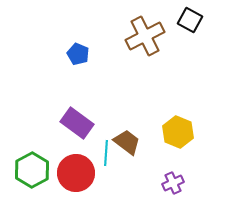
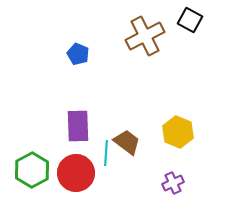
purple rectangle: moved 1 px right, 3 px down; rotated 52 degrees clockwise
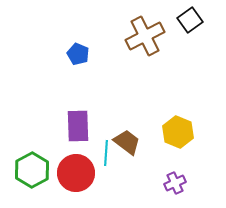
black square: rotated 25 degrees clockwise
purple cross: moved 2 px right
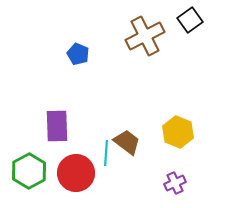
purple rectangle: moved 21 px left
green hexagon: moved 3 px left, 1 px down
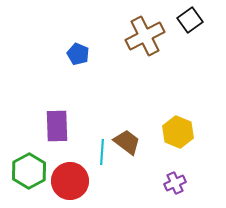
cyan line: moved 4 px left, 1 px up
red circle: moved 6 px left, 8 px down
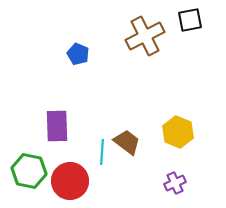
black square: rotated 25 degrees clockwise
green hexagon: rotated 20 degrees counterclockwise
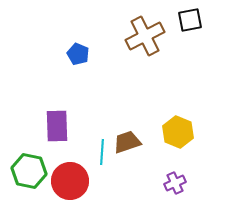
brown trapezoid: rotated 56 degrees counterclockwise
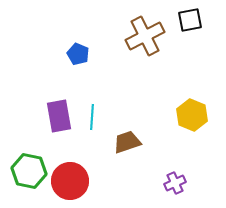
purple rectangle: moved 2 px right, 10 px up; rotated 8 degrees counterclockwise
yellow hexagon: moved 14 px right, 17 px up
cyan line: moved 10 px left, 35 px up
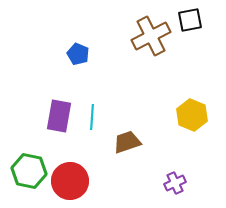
brown cross: moved 6 px right
purple rectangle: rotated 20 degrees clockwise
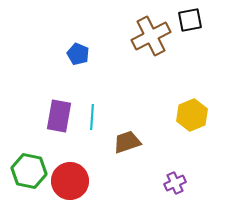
yellow hexagon: rotated 16 degrees clockwise
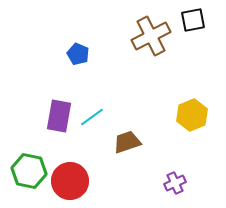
black square: moved 3 px right
cyan line: rotated 50 degrees clockwise
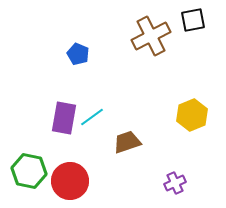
purple rectangle: moved 5 px right, 2 px down
